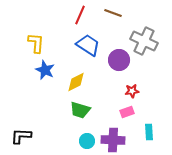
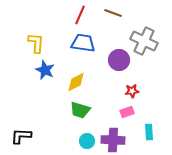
blue trapezoid: moved 5 px left, 2 px up; rotated 25 degrees counterclockwise
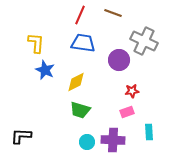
cyan circle: moved 1 px down
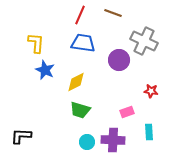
red star: moved 19 px right; rotated 16 degrees clockwise
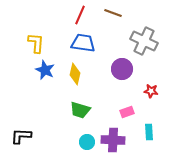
purple circle: moved 3 px right, 9 px down
yellow diamond: moved 1 px left, 8 px up; rotated 50 degrees counterclockwise
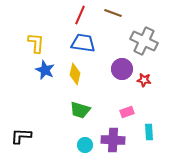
red star: moved 7 px left, 11 px up
cyan circle: moved 2 px left, 3 px down
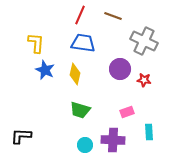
brown line: moved 3 px down
purple circle: moved 2 px left
